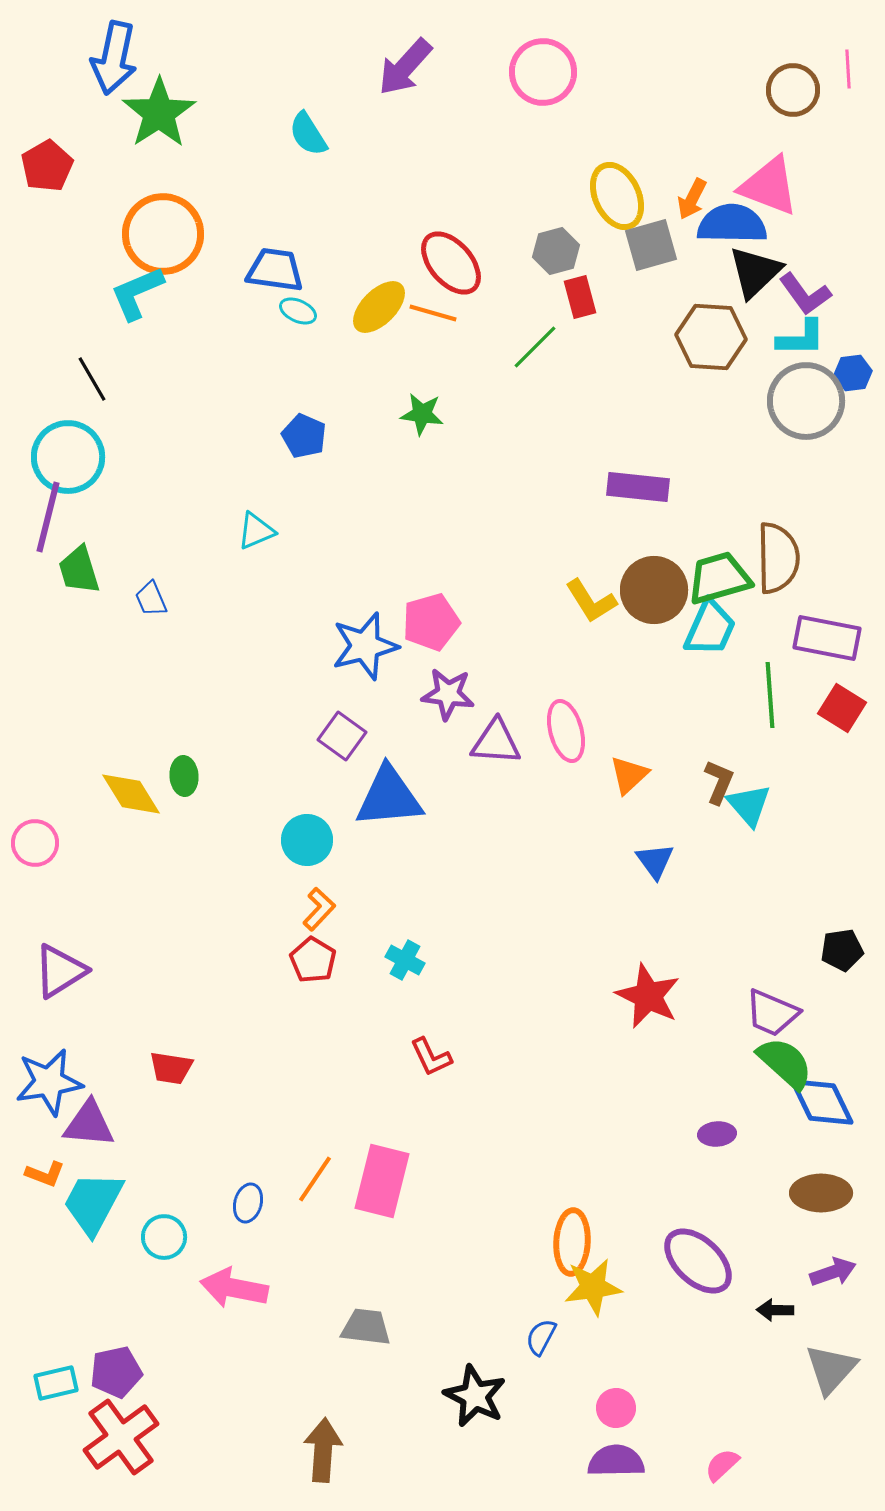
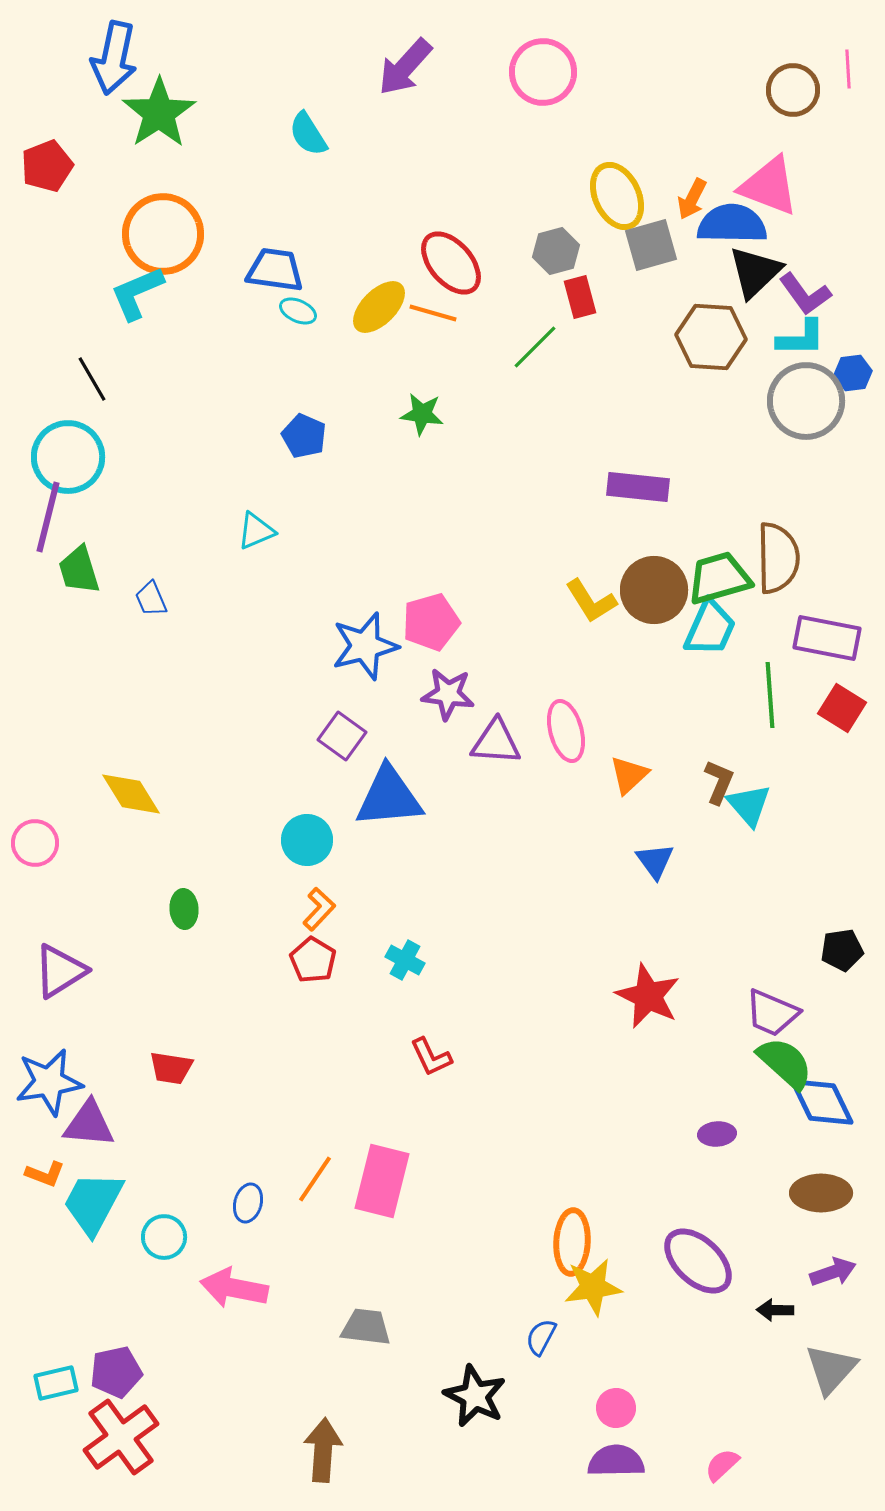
red pentagon at (47, 166): rotated 9 degrees clockwise
green ellipse at (184, 776): moved 133 px down
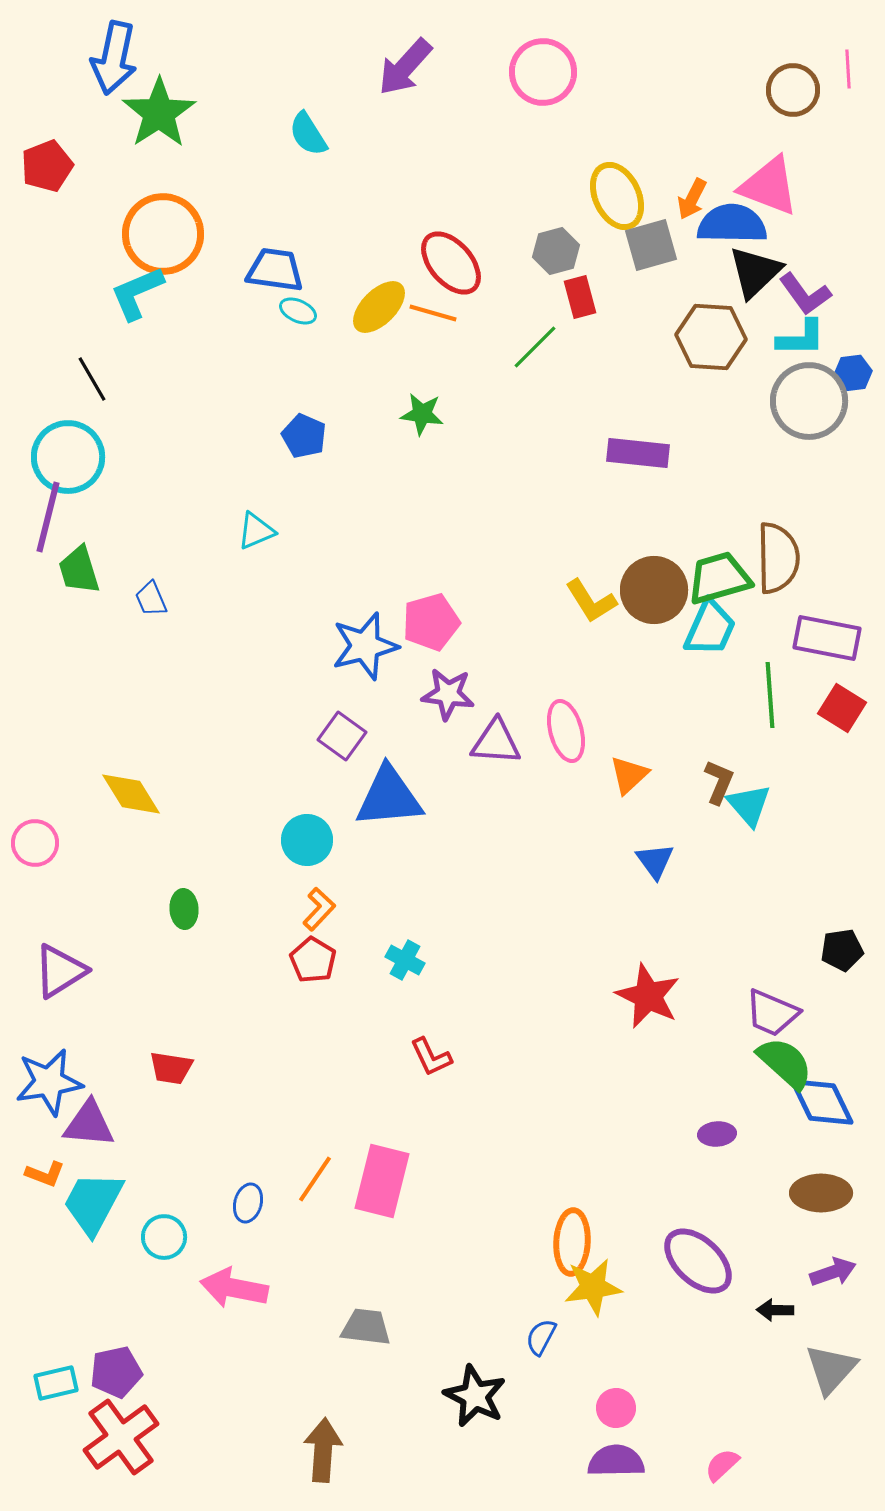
gray circle at (806, 401): moved 3 px right
purple rectangle at (638, 487): moved 34 px up
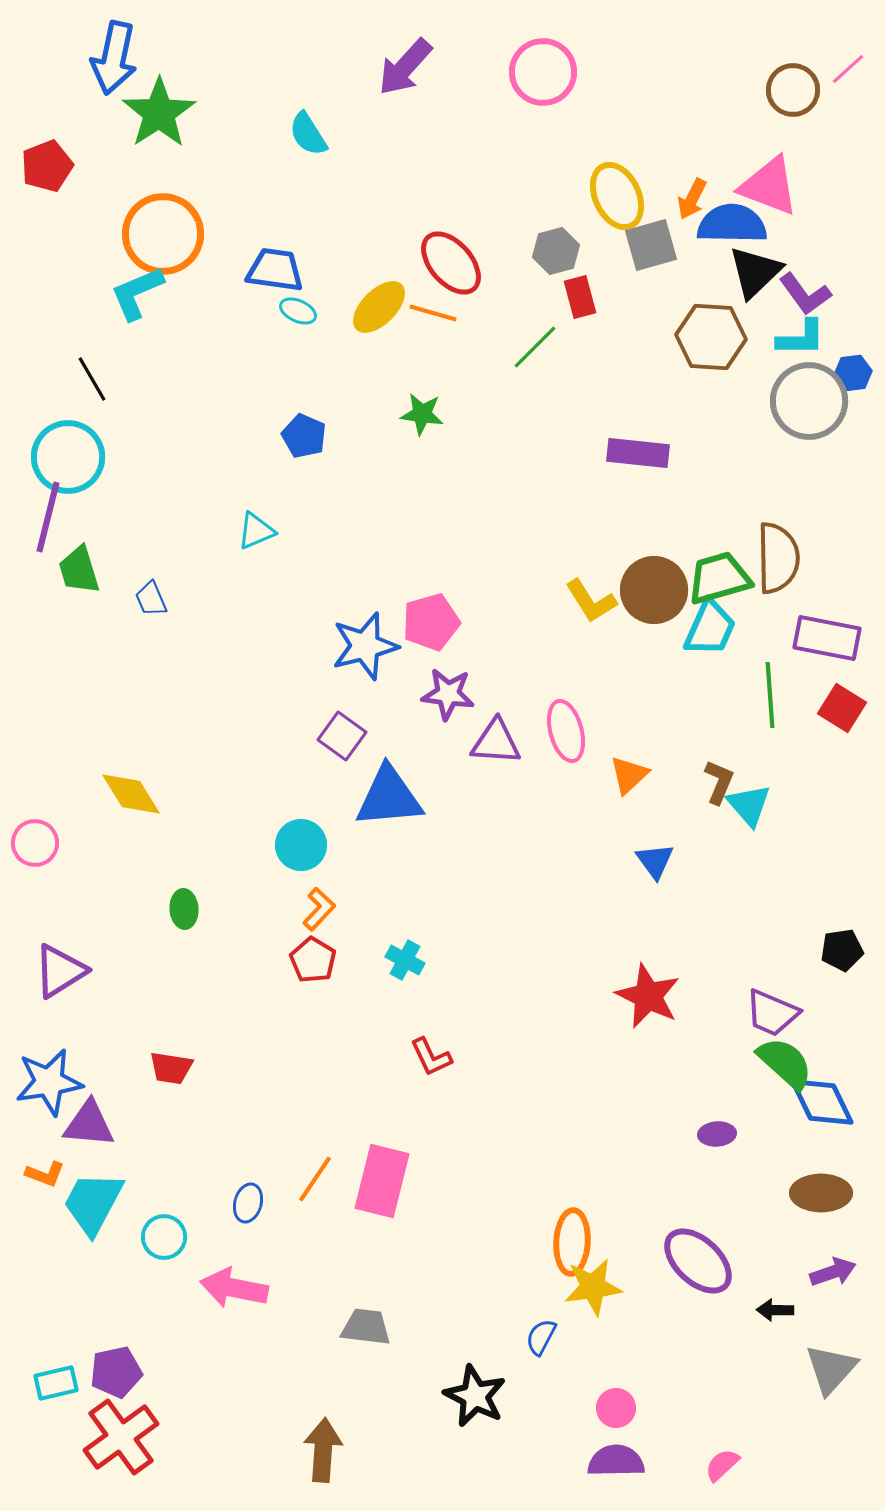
pink line at (848, 69): rotated 51 degrees clockwise
cyan circle at (307, 840): moved 6 px left, 5 px down
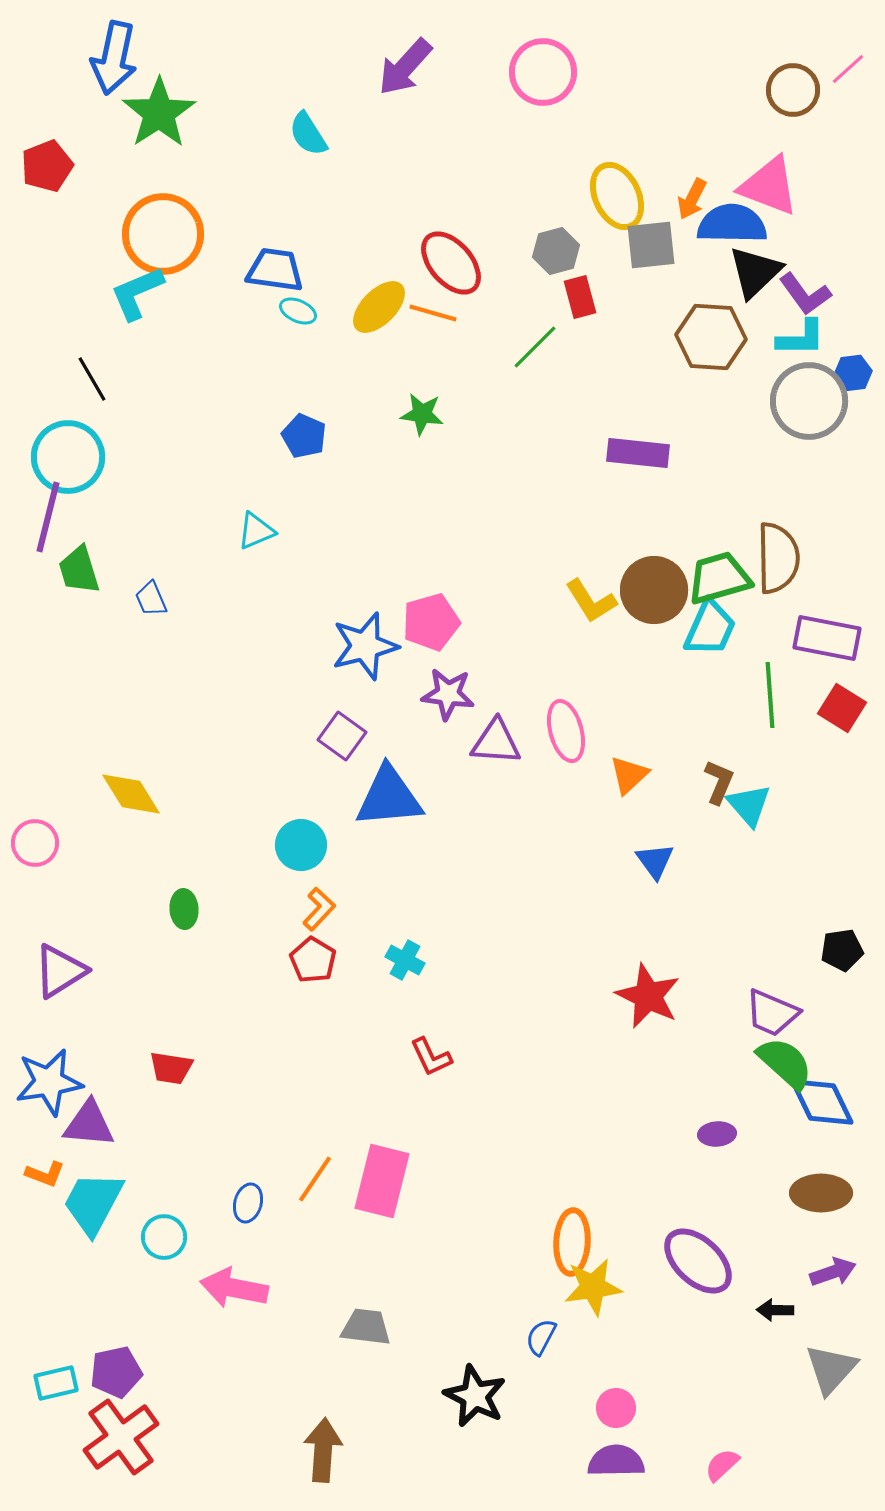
gray square at (651, 245): rotated 10 degrees clockwise
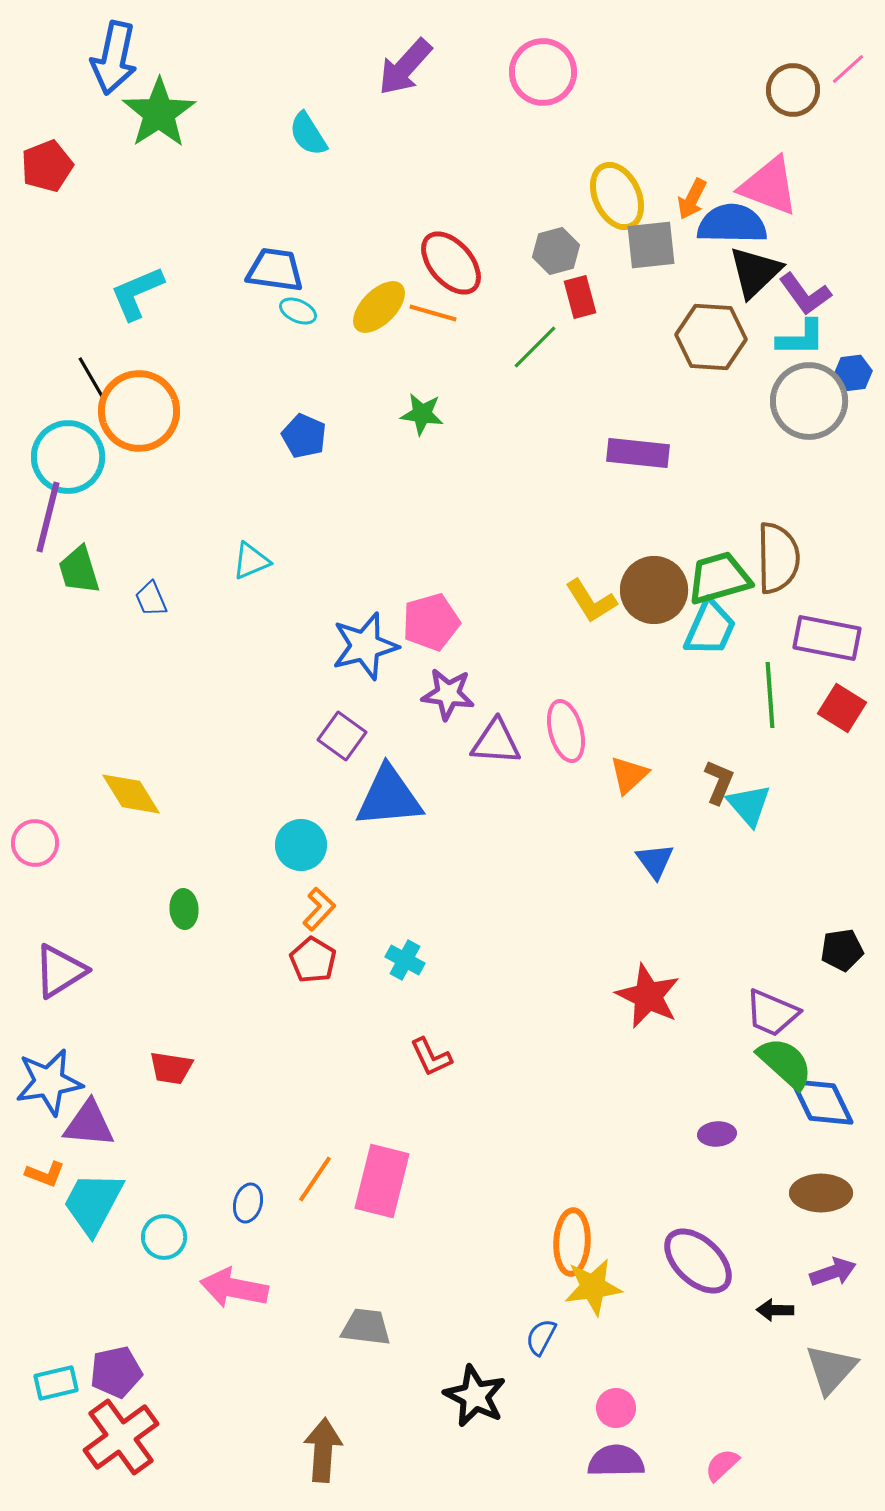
orange circle at (163, 234): moved 24 px left, 177 px down
cyan triangle at (256, 531): moved 5 px left, 30 px down
